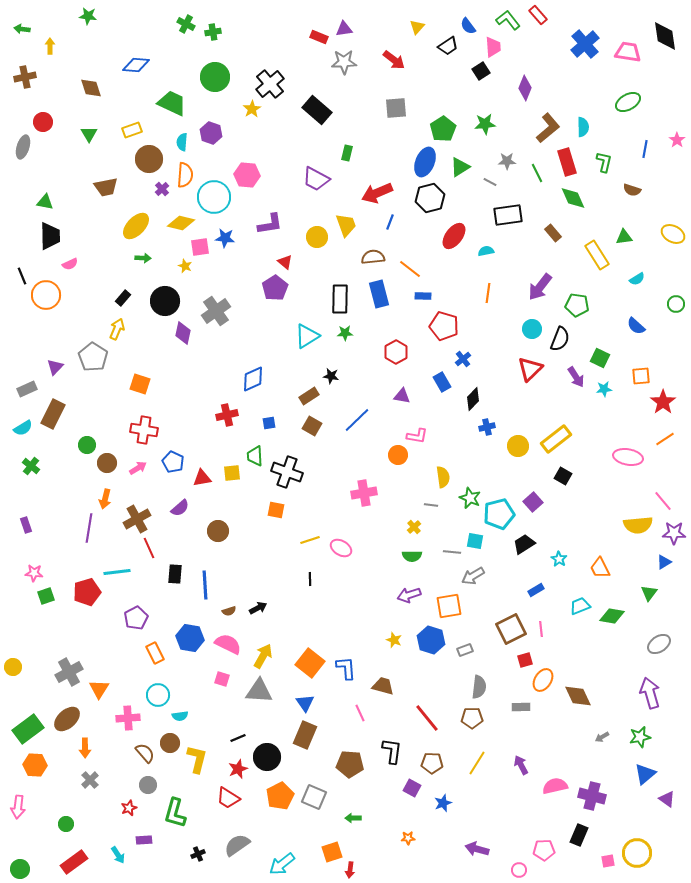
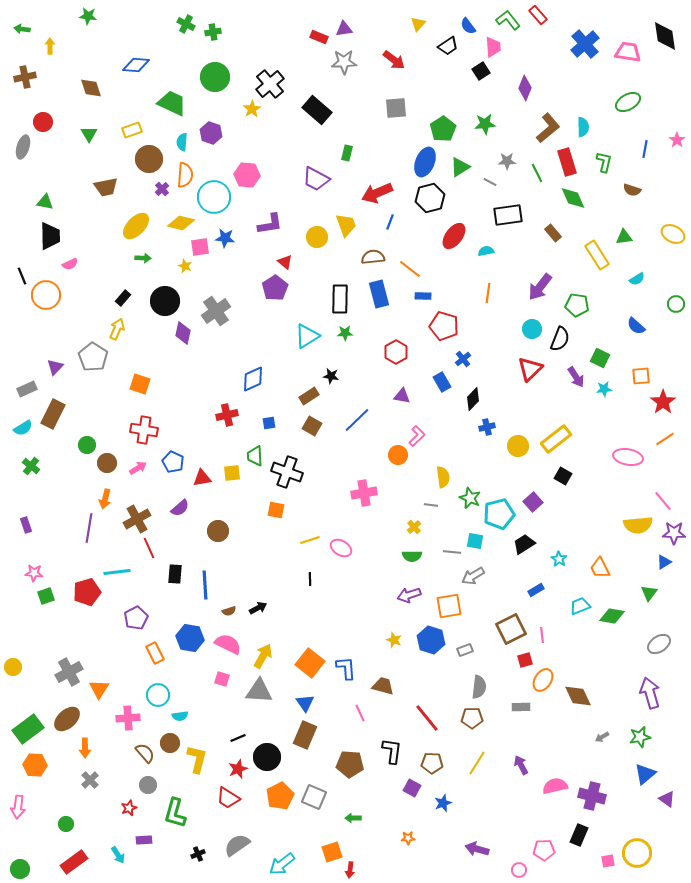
yellow triangle at (417, 27): moved 1 px right, 3 px up
pink L-shape at (417, 436): rotated 55 degrees counterclockwise
pink line at (541, 629): moved 1 px right, 6 px down
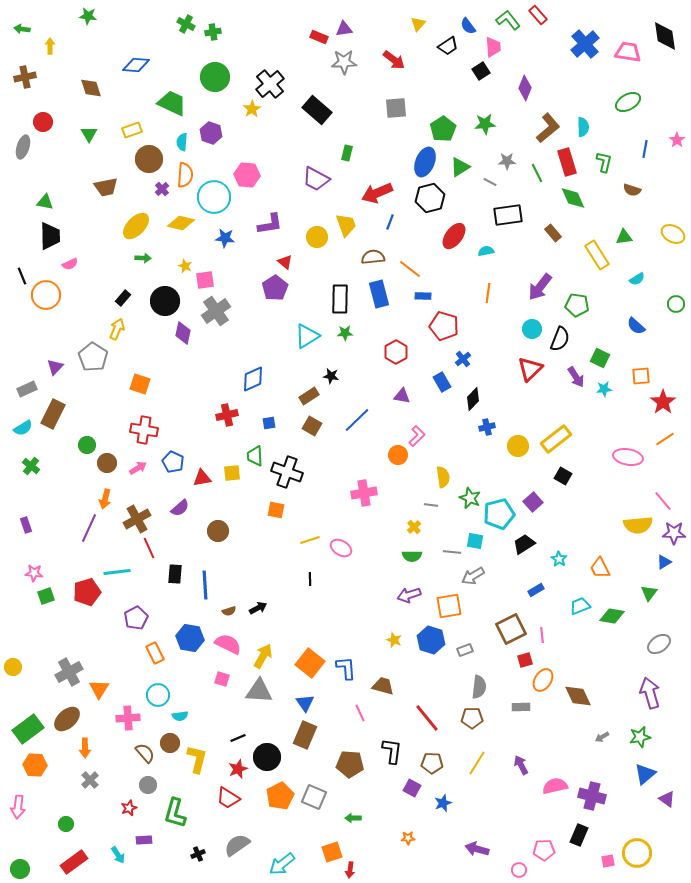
pink square at (200, 247): moved 5 px right, 33 px down
purple line at (89, 528): rotated 16 degrees clockwise
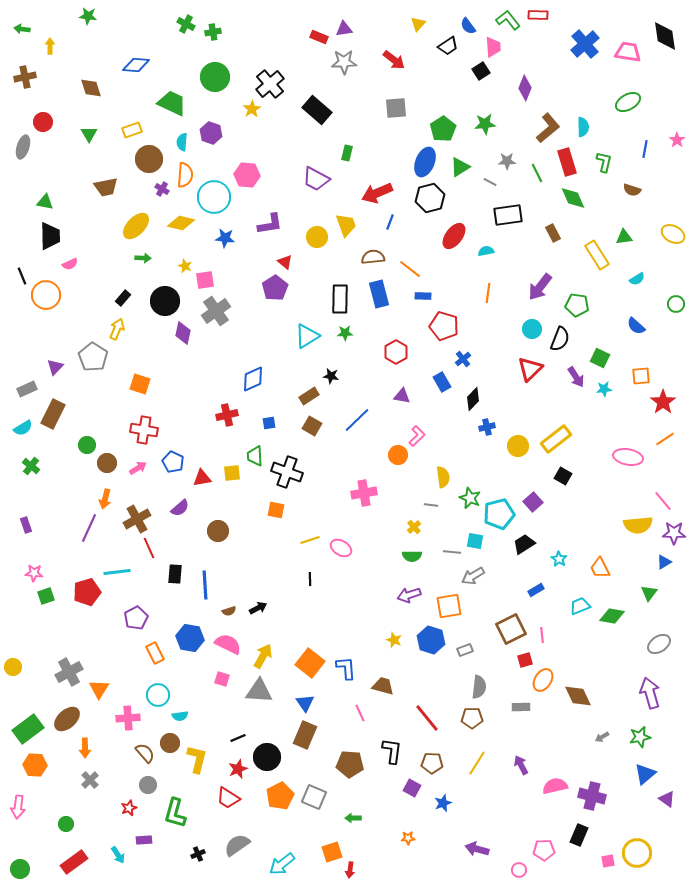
red rectangle at (538, 15): rotated 48 degrees counterclockwise
purple cross at (162, 189): rotated 16 degrees counterclockwise
brown rectangle at (553, 233): rotated 12 degrees clockwise
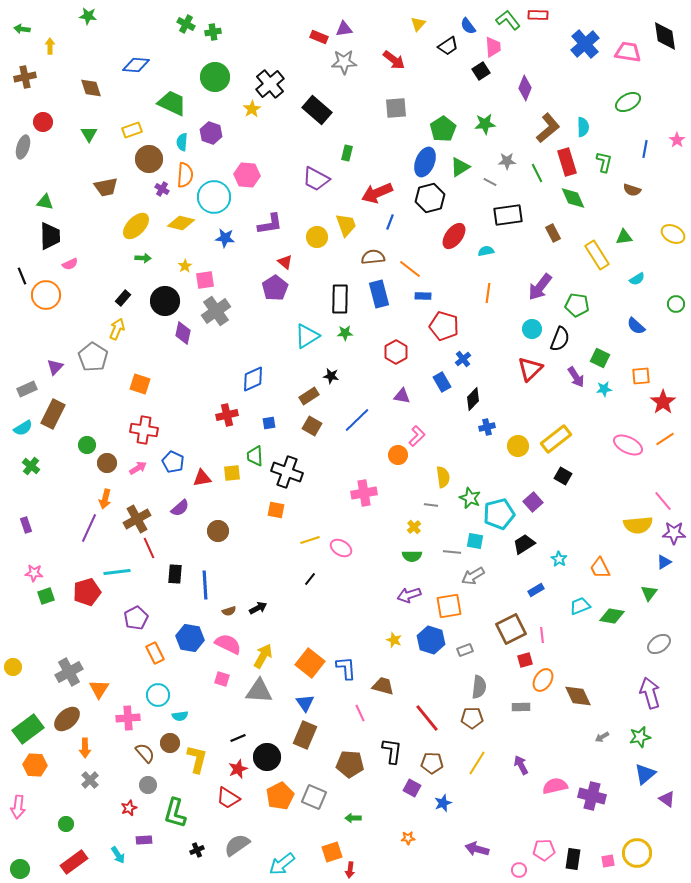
yellow star at (185, 266): rotated 16 degrees clockwise
pink ellipse at (628, 457): moved 12 px up; rotated 16 degrees clockwise
black line at (310, 579): rotated 40 degrees clockwise
black rectangle at (579, 835): moved 6 px left, 24 px down; rotated 15 degrees counterclockwise
black cross at (198, 854): moved 1 px left, 4 px up
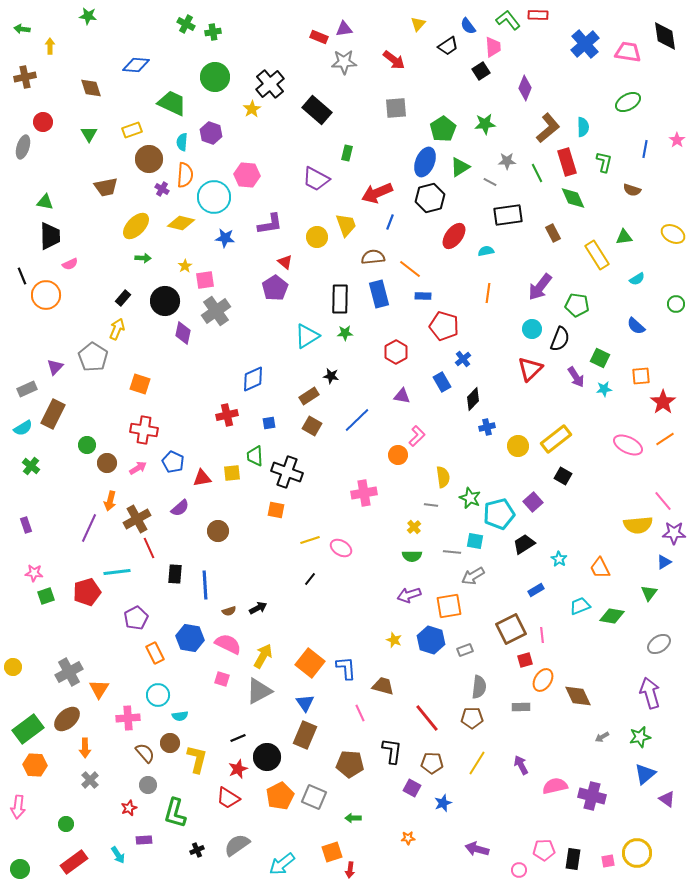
orange arrow at (105, 499): moved 5 px right, 2 px down
gray triangle at (259, 691): rotated 32 degrees counterclockwise
